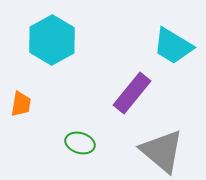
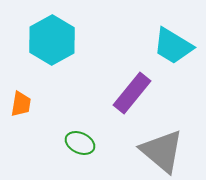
green ellipse: rotated 8 degrees clockwise
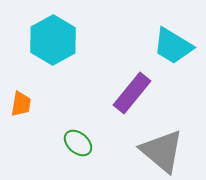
cyan hexagon: moved 1 px right
green ellipse: moved 2 px left; rotated 16 degrees clockwise
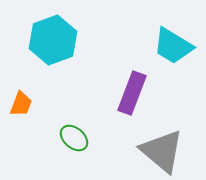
cyan hexagon: rotated 9 degrees clockwise
purple rectangle: rotated 18 degrees counterclockwise
orange trapezoid: rotated 12 degrees clockwise
green ellipse: moved 4 px left, 5 px up
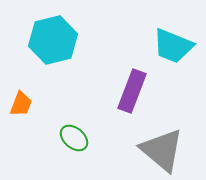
cyan hexagon: rotated 6 degrees clockwise
cyan trapezoid: rotated 9 degrees counterclockwise
purple rectangle: moved 2 px up
gray triangle: moved 1 px up
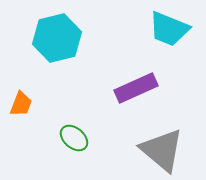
cyan hexagon: moved 4 px right, 2 px up
cyan trapezoid: moved 4 px left, 17 px up
purple rectangle: moved 4 px right, 3 px up; rotated 45 degrees clockwise
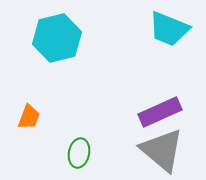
purple rectangle: moved 24 px right, 24 px down
orange trapezoid: moved 8 px right, 13 px down
green ellipse: moved 5 px right, 15 px down; rotated 60 degrees clockwise
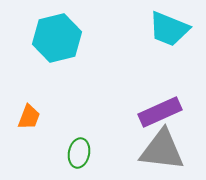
gray triangle: rotated 33 degrees counterclockwise
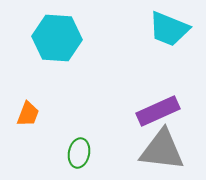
cyan hexagon: rotated 18 degrees clockwise
purple rectangle: moved 2 px left, 1 px up
orange trapezoid: moved 1 px left, 3 px up
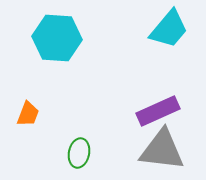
cyan trapezoid: rotated 72 degrees counterclockwise
